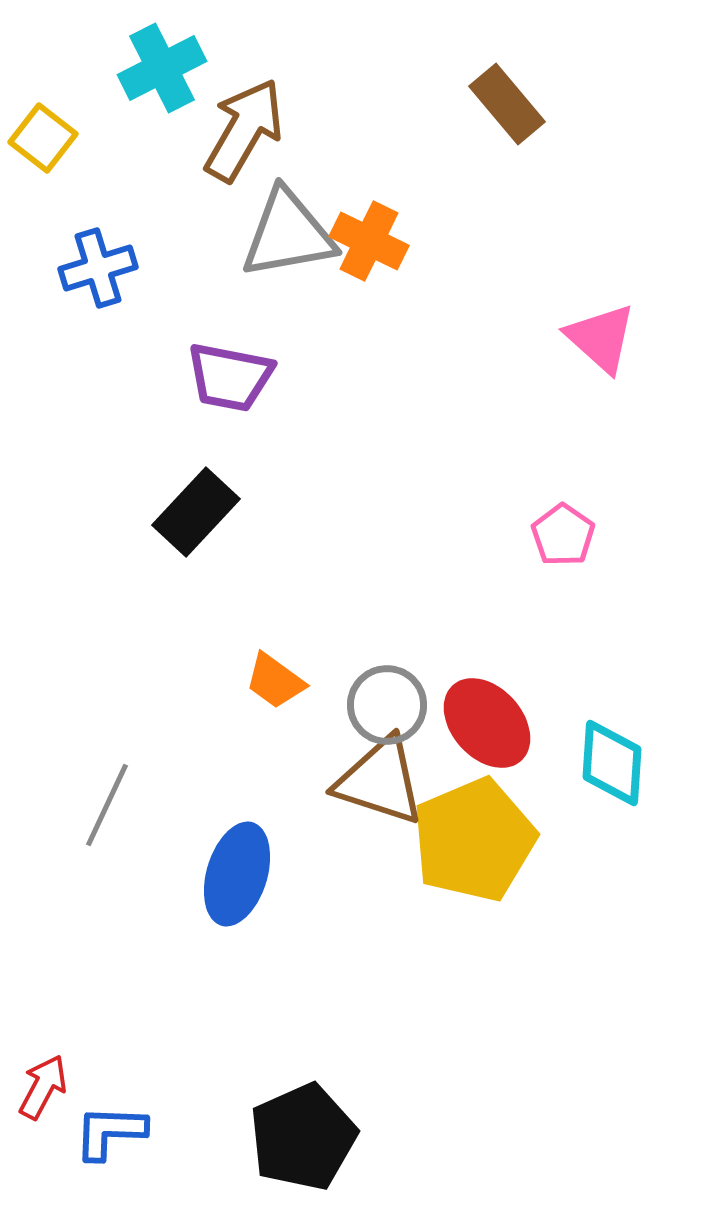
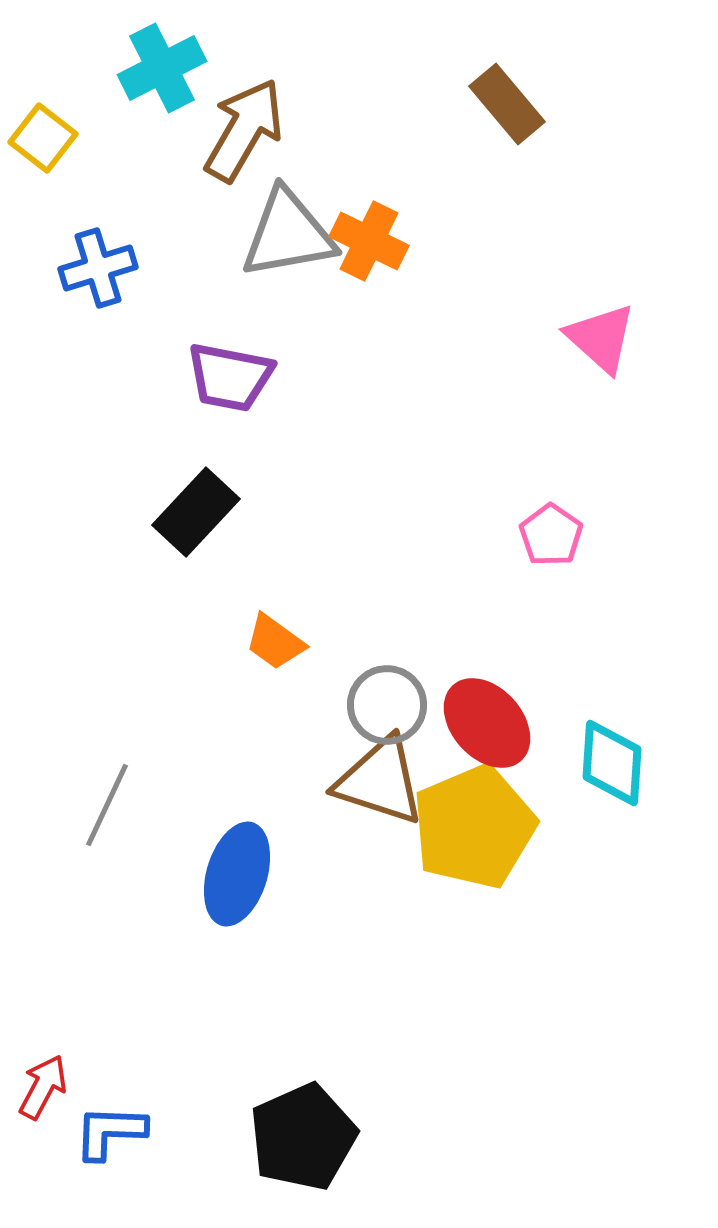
pink pentagon: moved 12 px left
orange trapezoid: moved 39 px up
yellow pentagon: moved 13 px up
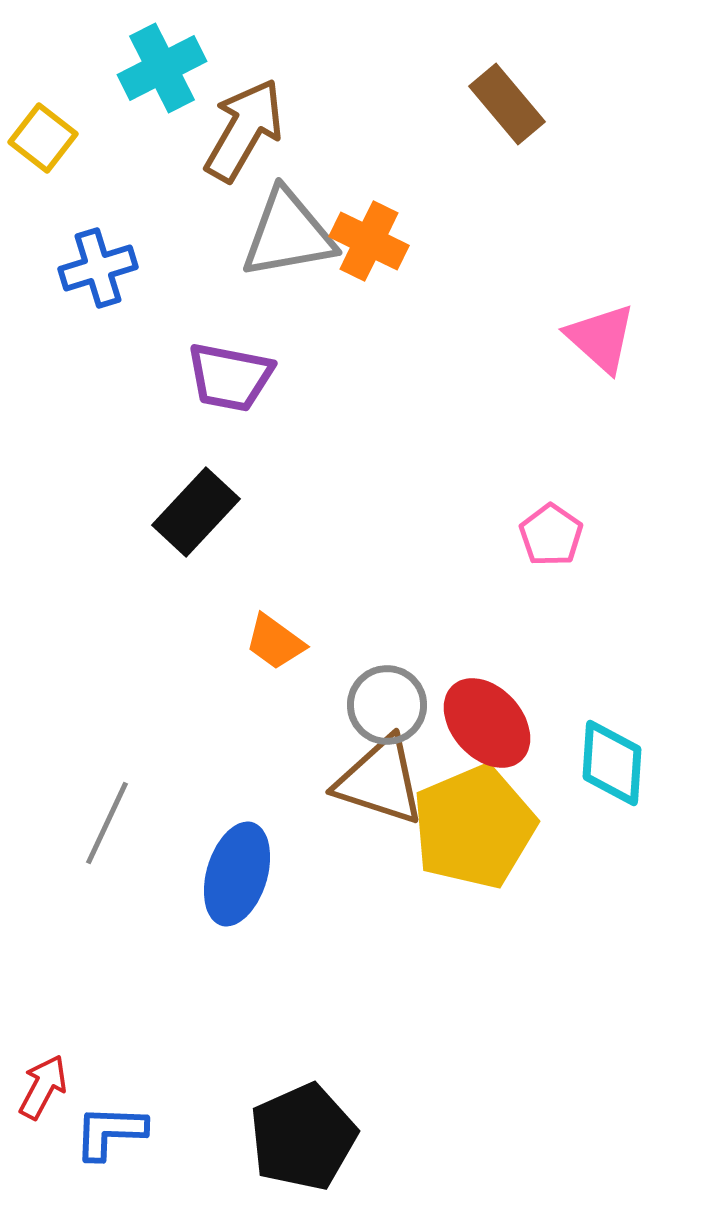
gray line: moved 18 px down
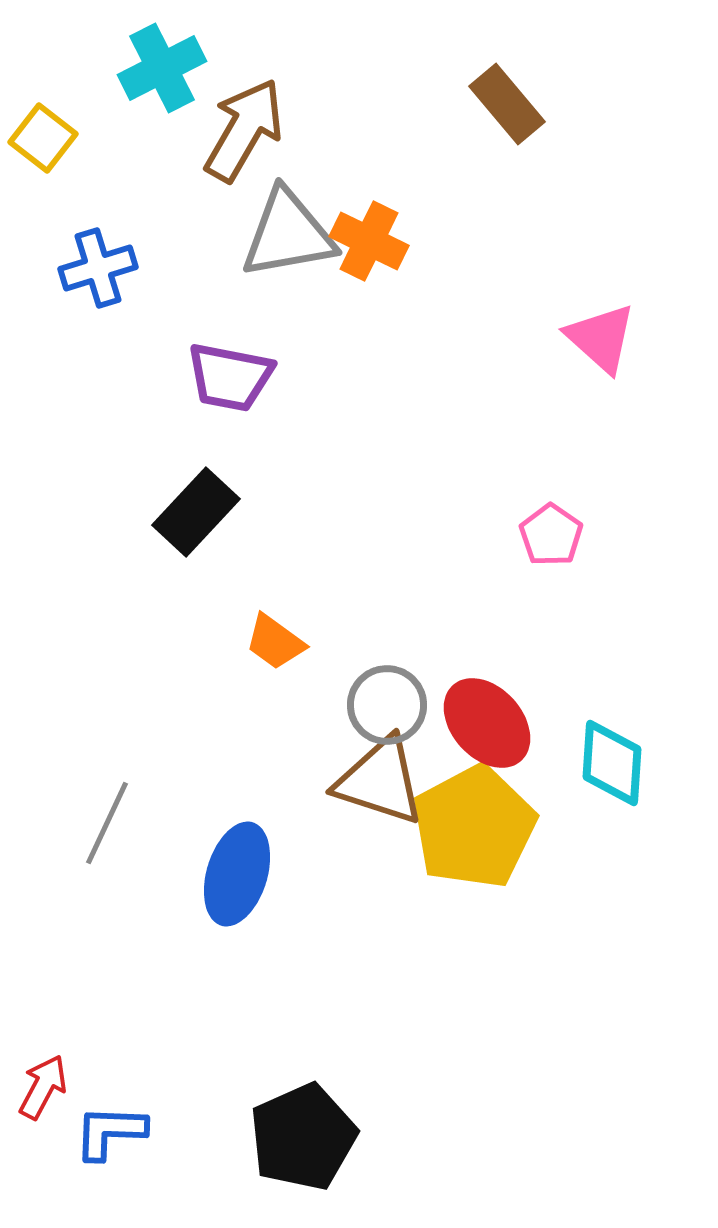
yellow pentagon: rotated 5 degrees counterclockwise
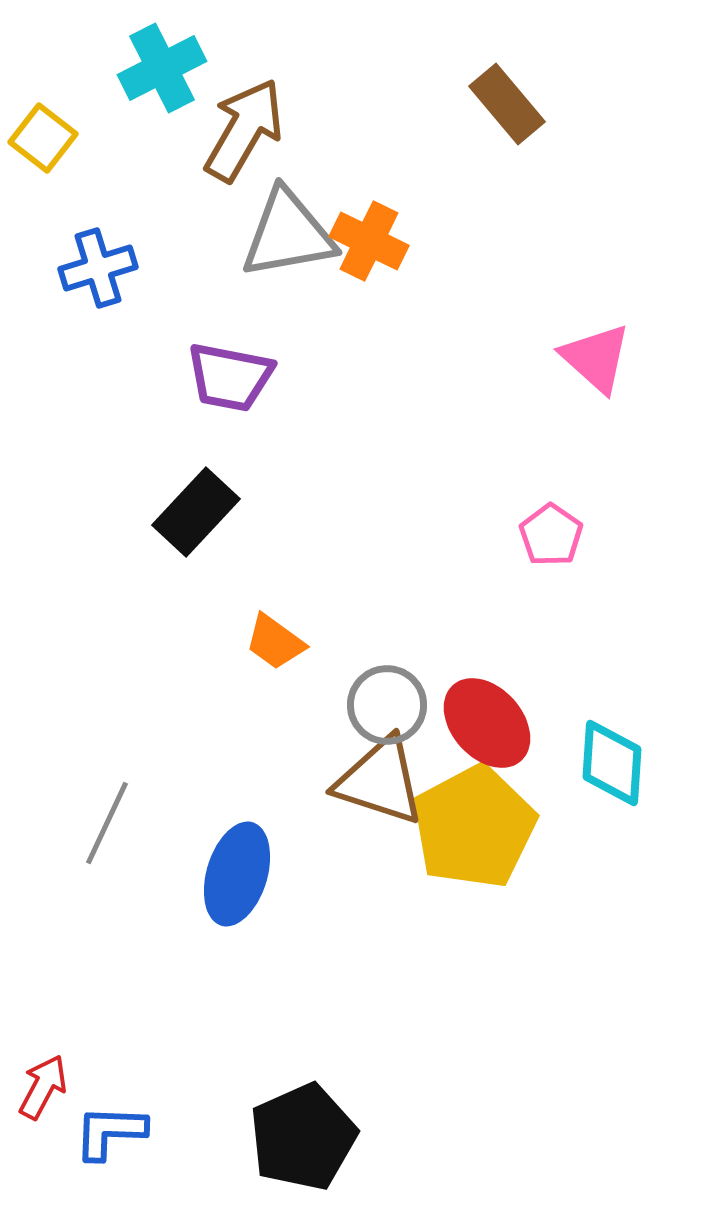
pink triangle: moved 5 px left, 20 px down
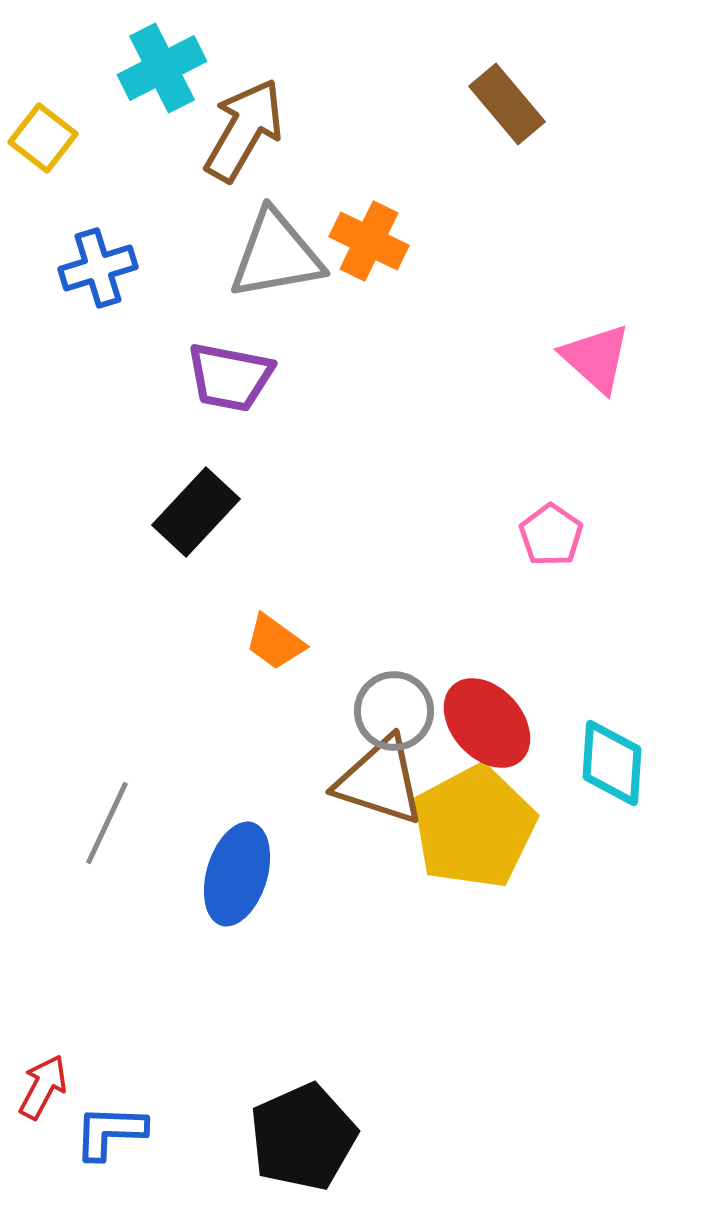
gray triangle: moved 12 px left, 21 px down
gray circle: moved 7 px right, 6 px down
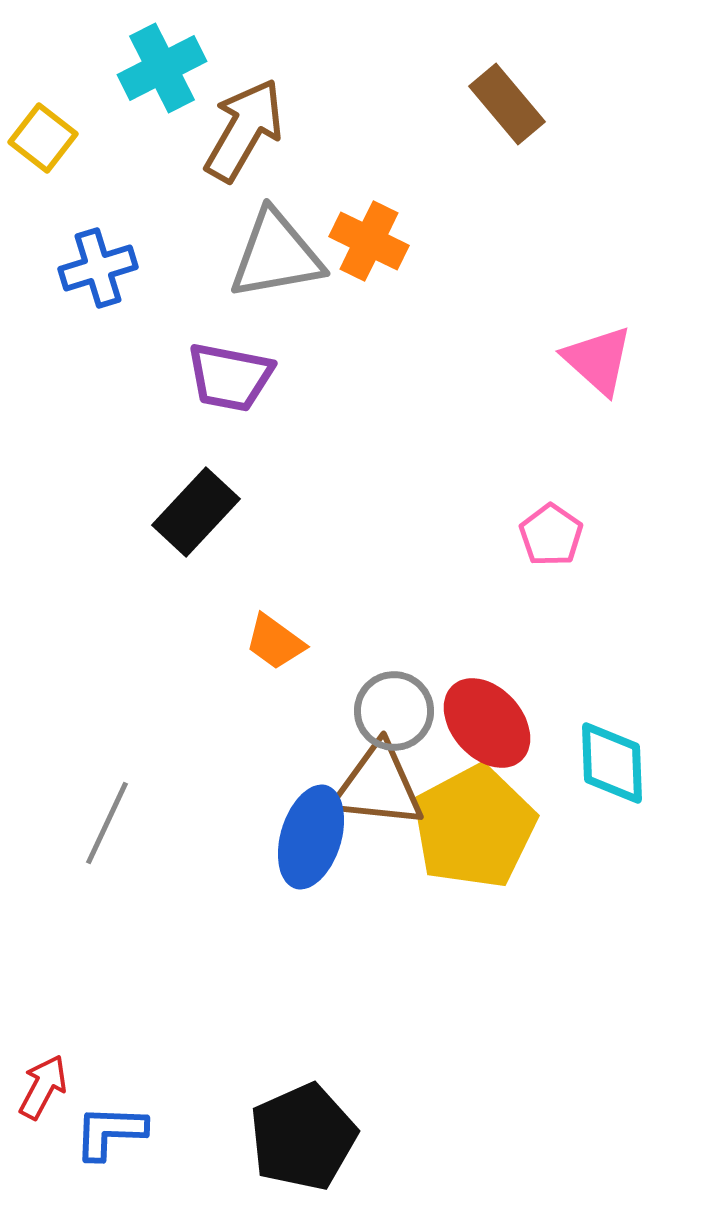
pink triangle: moved 2 px right, 2 px down
cyan diamond: rotated 6 degrees counterclockwise
brown triangle: moved 2 px left, 5 px down; rotated 12 degrees counterclockwise
blue ellipse: moved 74 px right, 37 px up
